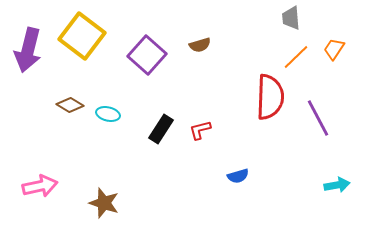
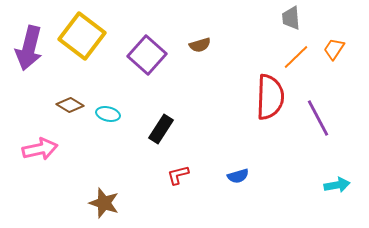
purple arrow: moved 1 px right, 2 px up
red L-shape: moved 22 px left, 45 px down
pink arrow: moved 37 px up
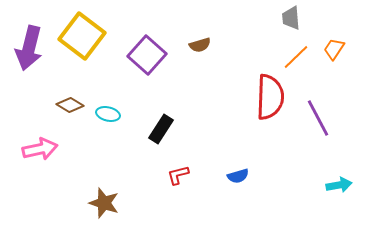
cyan arrow: moved 2 px right
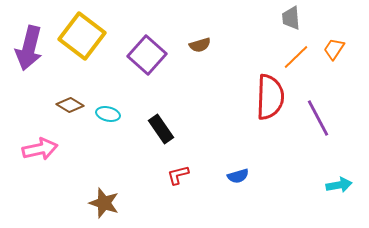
black rectangle: rotated 68 degrees counterclockwise
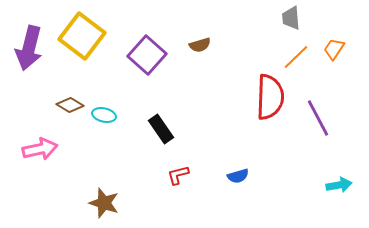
cyan ellipse: moved 4 px left, 1 px down
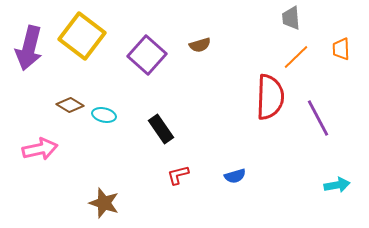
orange trapezoid: moved 7 px right; rotated 35 degrees counterclockwise
blue semicircle: moved 3 px left
cyan arrow: moved 2 px left
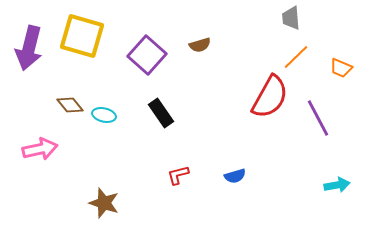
yellow square: rotated 21 degrees counterclockwise
orange trapezoid: moved 19 px down; rotated 65 degrees counterclockwise
red semicircle: rotated 27 degrees clockwise
brown diamond: rotated 20 degrees clockwise
black rectangle: moved 16 px up
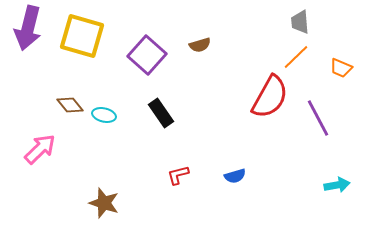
gray trapezoid: moved 9 px right, 4 px down
purple arrow: moved 1 px left, 20 px up
pink arrow: rotated 32 degrees counterclockwise
